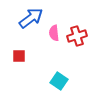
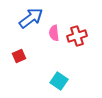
red square: rotated 24 degrees counterclockwise
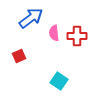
red cross: rotated 18 degrees clockwise
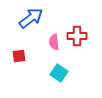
pink semicircle: moved 9 px down
red square: rotated 16 degrees clockwise
cyan square: moved 8 px up
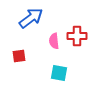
pink semicircle: moved 1 px up
cyan square: rotated 24 degrees counterclockwise
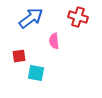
red cross: moved 1 px right, 19 px up; rotated 18 degrees clockwise
cyan square: moved 23 px left
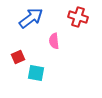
red square: moved 1 px left, 1 px down; rotated 16 degrees counterclockwise
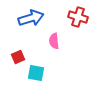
blue arrow: rotated 20 degrees clockwise
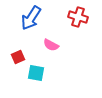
blue arrow: rotated 140 degrees clockwise
pink semicircle: moved 3 px left, 4 px down; rotated 56 degrees counterclockwise
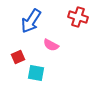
blue arrow: moved 3 px down
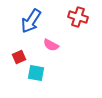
red square: moved 1 px right
